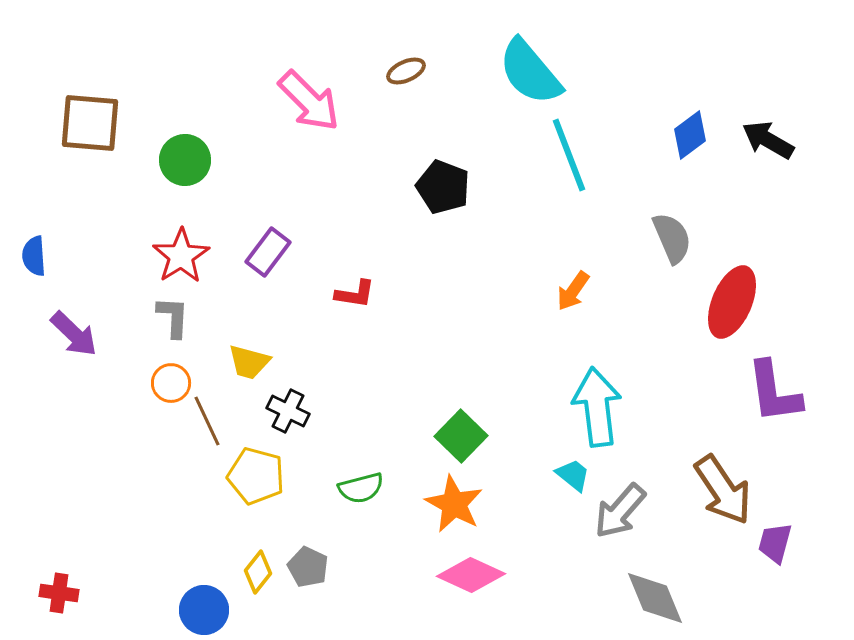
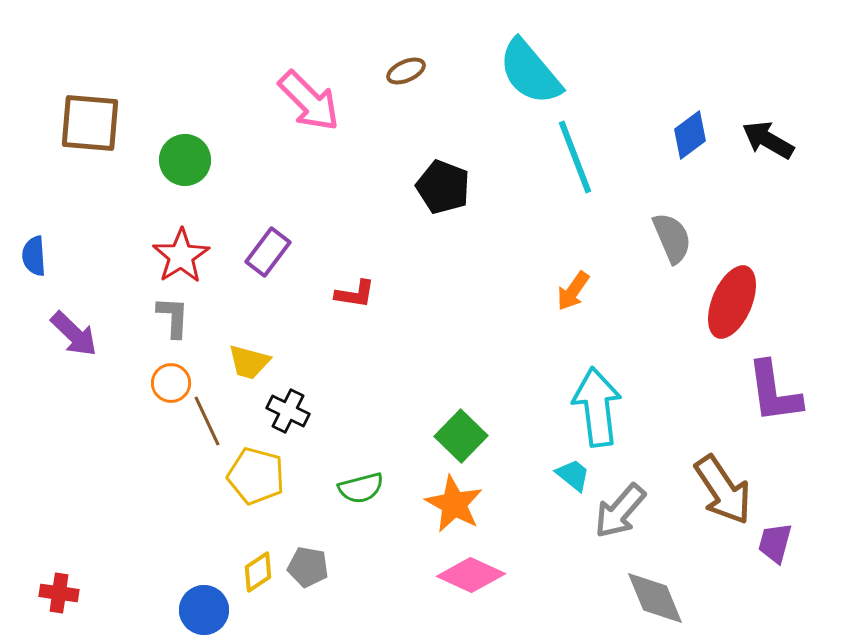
cyan line: moved 6 px right, 2 px down
gray pentagon: rotated 15 degrees counterclockwise
yellow diamond: rotated 18 degrees clockwise
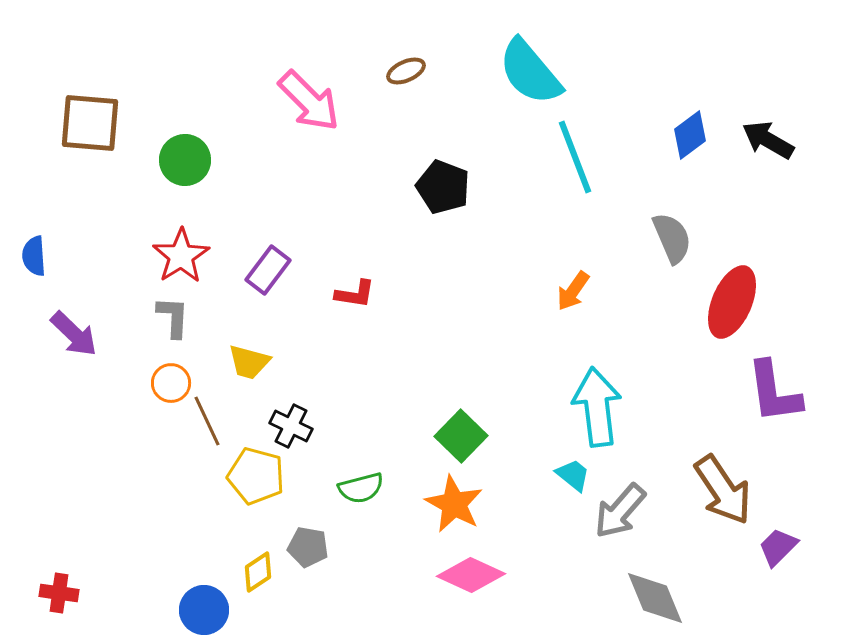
purple rectangle: moved 18 px down
black cross: moved 3 px right, 15 px down
purple trapezoid: moved 3 px right, 4 px down; rotated 30 degrees clockwise
gray pentagon: moved 20 px up
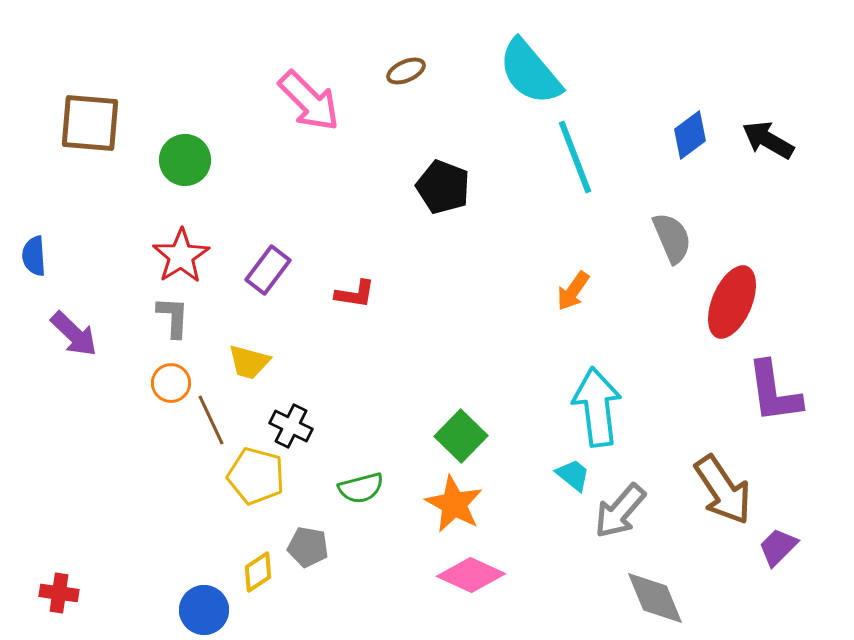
brown line: moved 4 px right, 1 px up
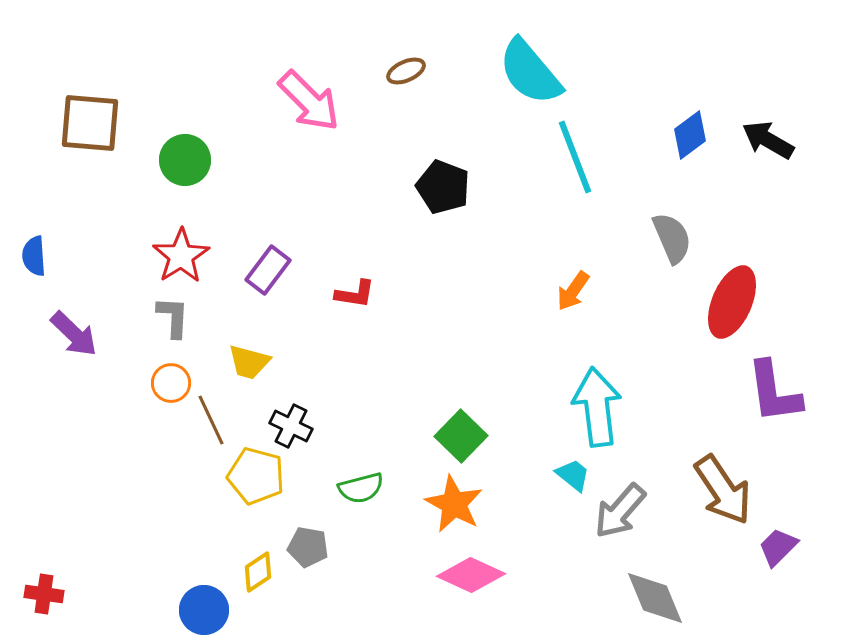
red cross: moved 15 px left, 1 px down
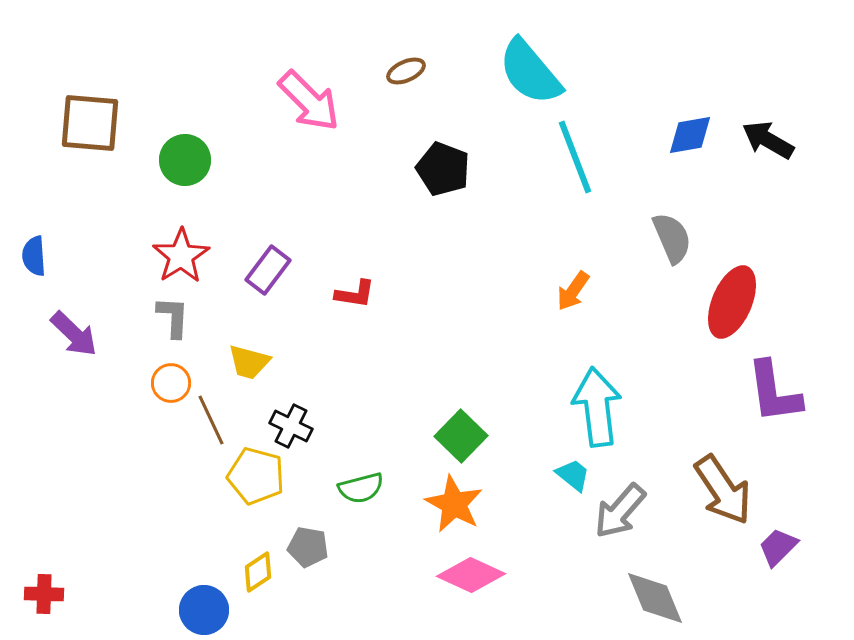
blue diamond: rotated 27 degrees clockwise
black pentagon: moved 18 px up
red cross: rotated 6 degrees counterclockwise
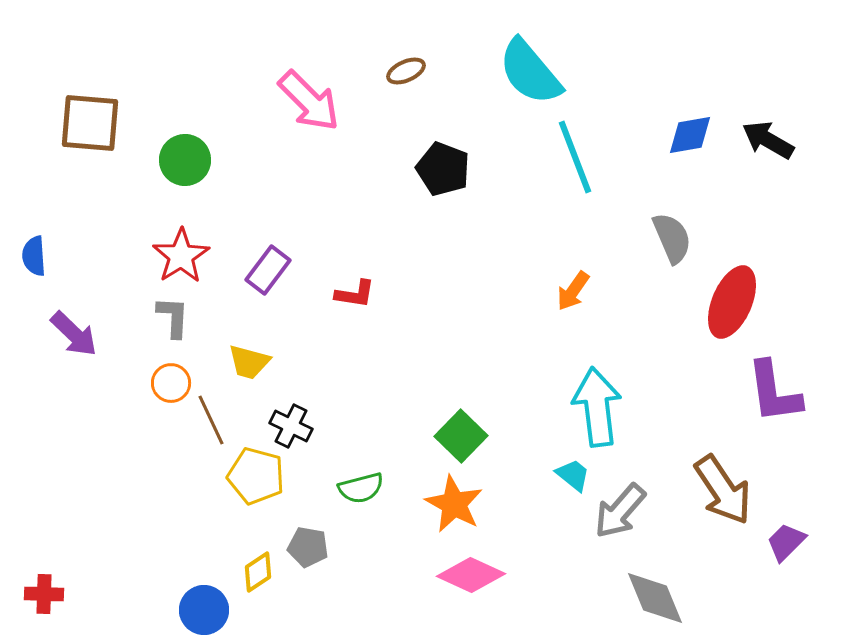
purple trapezoid: moved 8 px right, 5 px up
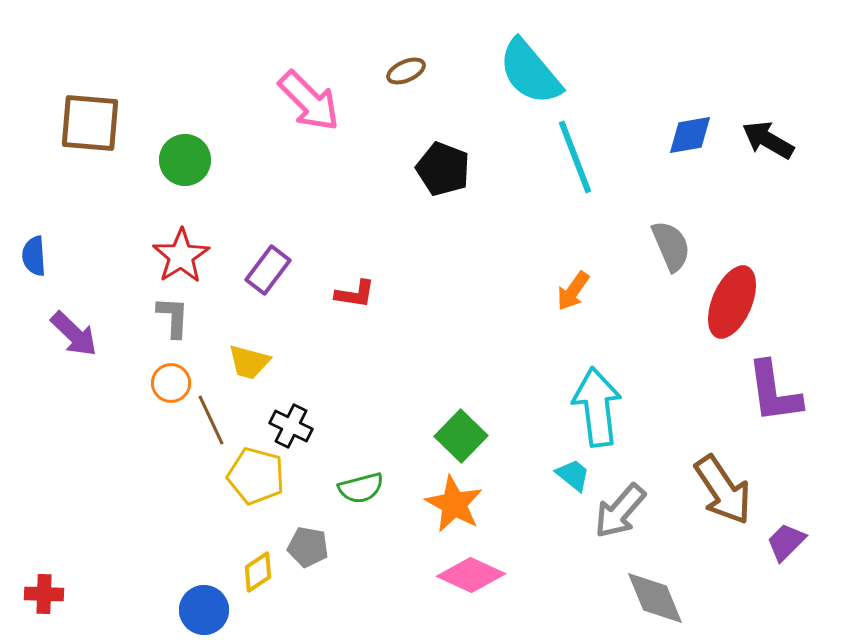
gray semicircle: moved 1 px left, 8 px down
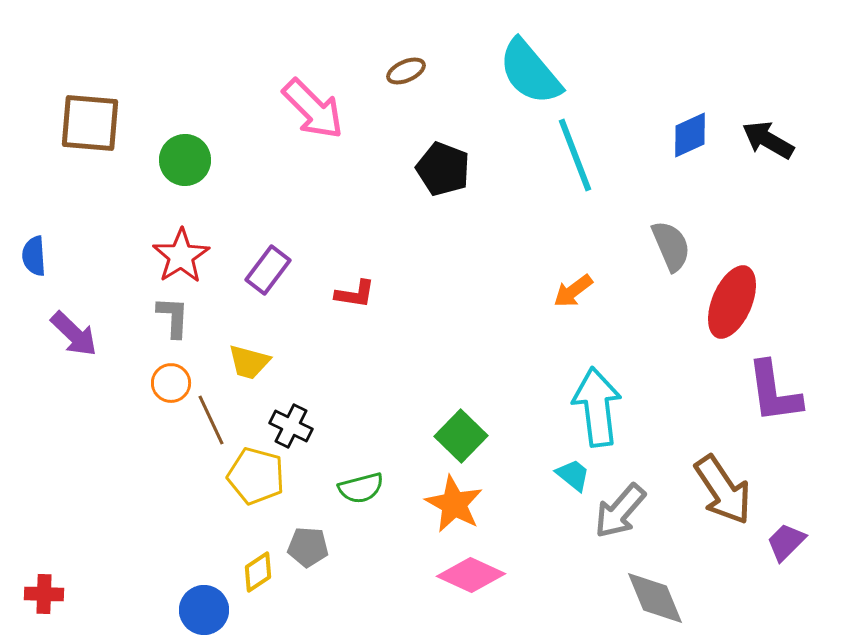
pink arrow: moved 4 px right, 8 px down
blue diamond: rotated 15 degrees counterclockwise
cyan line: moved 2 px up
orange arrow: rotated 18 degrees clockwise
gray pentagon: rotated 6 degrees counterclockwise
